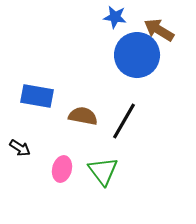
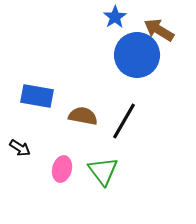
blue star: rotated 30 degrees clockwise
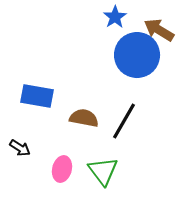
brown semicircle: moved 1 px right, 2 px down
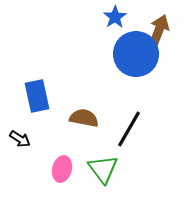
brown arrow: rotated 80 degrees clockwise
blue circle: moved 1 px left, 1 px up
blue rectangle: rotated 68 degrees clockwise
black line: moved 5 px right, 8 px down
black arrow: moved 9 px up
green triangle: moved 2 px up
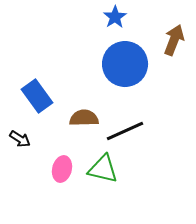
brown arrow: moved 15 px right, 10 px down
blue circle: moved 11 px left, 10 px down
blue rectangle: rotated 24 degrees counterclockwise
brown semicircle: rotated 12 degrees counterclockwise
black line: moved 4 px left, 2 px down; rotated 36 degrees clockwise
green triangle: rotated 40 degrees counterclockwise
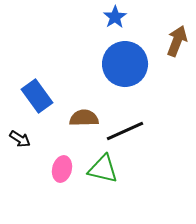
brown arrow: moved 3 px right, 1 px down
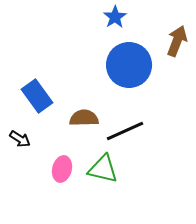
blue circle: moved 4 px right, 1 px down
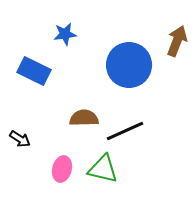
blue star: moved 50 px left, 17 px down; rotated 25 degrees clockwise
blue rectangle: moved 3 px left, 25 px up; rotated 28 degrees counterclockwise
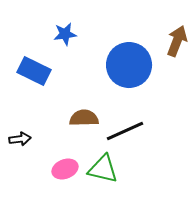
black arrow: rotated 40 degrees counterclockwise
pink ellipse: moved 3 px right; rotated 55 degrees clockwise
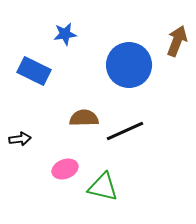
green triangle: moved 18 px down
